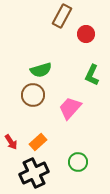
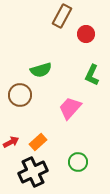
brown circle: moved 13 px left
red arrow: rotated 84 degrees counterclockwise
black cross: moved 1 px left, 1 px up
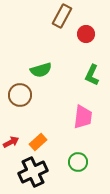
pink trapezoid: moved 13 px right, 9 px down; rotated 145 degrees clockwise
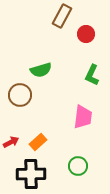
green circle: moved 4 px down
black cross: moved 2 px left, 2 px down; rotated 24 degrees clockwise
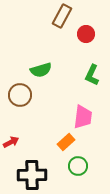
orange rectangle: moved 28 px right
black cross: moved 1 px right, 1 px down
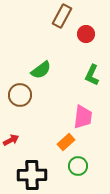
green semicircle: rotated 20 degrees counterclockwise
red arrow: moved 2 px up
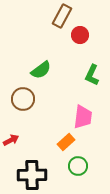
red circle: moved 6 px left, 1 px down
brown circle: moved 3 px right, 4 px down
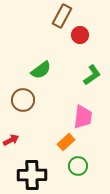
green L-shape: rotated 150 degrees counterclockwise
brown circle: moved 1 px down
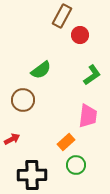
pink trapezoid: moved 5 px right, 1 px up
red arrow: moved 1 px right, 1 px up
green circle: moved 2 px left, 1 px up
